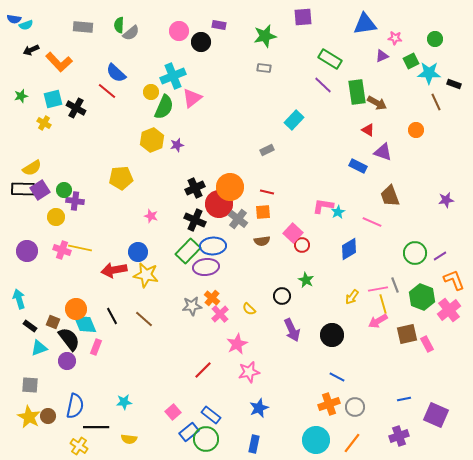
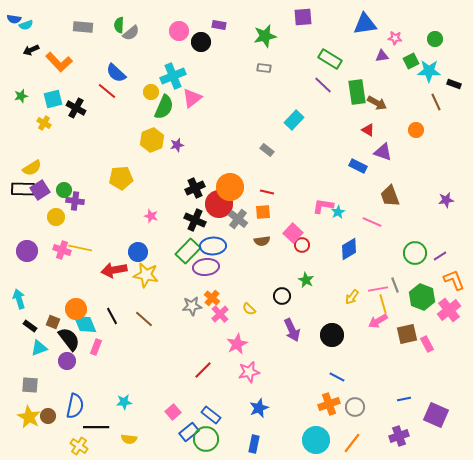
purple triangle at (382, 56): rotated 16 degrees clockwise
cyan star at (429, 73): moved 2 px up
gray rectangle at (267, 150): rotated 64 degrees clockwise
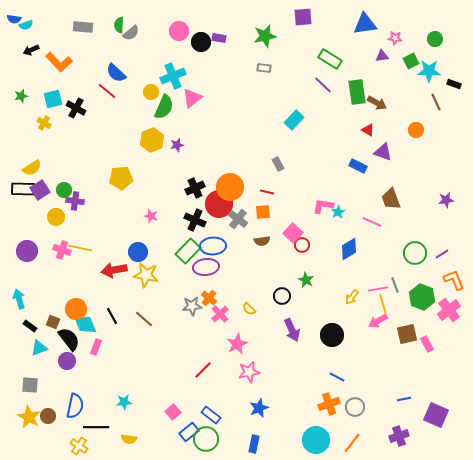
purple rectangle at (219, 25): moved 13 px down
gray rectangle at (267, 150): moved 11 px right, 14 px down; rotated 24 degrees clockwise
brown trapezoid at (390, 196): moved 1 px right, 3 px down
purple line at (440, 256): moved 2 px right, 2 px up
orange cross at (212, 298): moved 3 px left
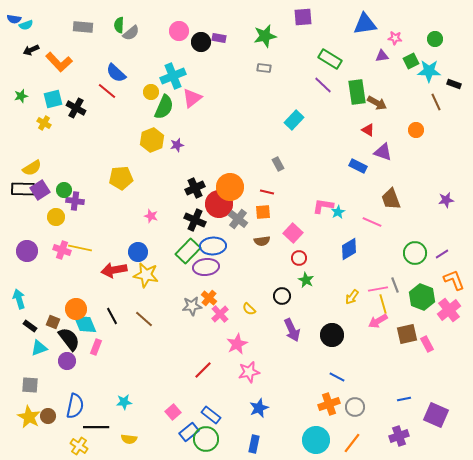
red circle at (302, 245): moved 3 px left, 13 px down
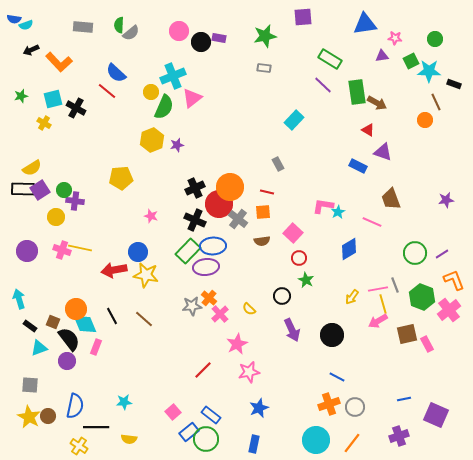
orange circle at (416, 130): moved 9 px right, 10 px up
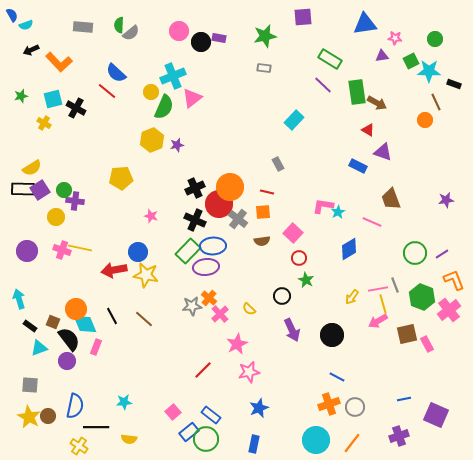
blue semicircle at (14, 19): moved 2 px left, 4 px up; rotated 128 degrees counterclockwise
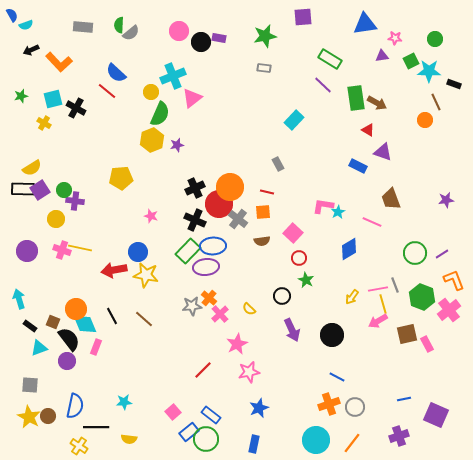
green rectangle at (357, 92): moved 1 px left, 6 px down
green semicircle at (164, 107): moved 4 px left, 7 px down
yellow circle at (56, 217): moved 2 px down
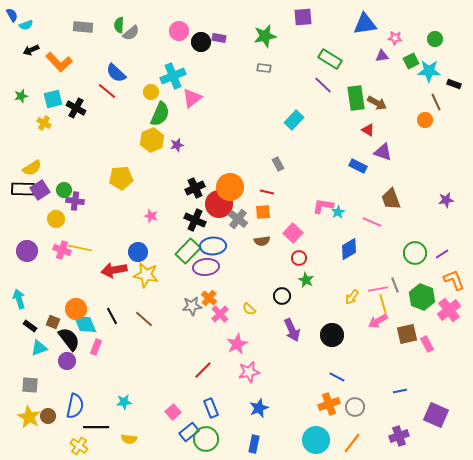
blue line at (404, 399): moved 4 px left, 8 px up
blue rectangle at (211, 415): moved 7 px up; rotated 30 degrees clockwise
